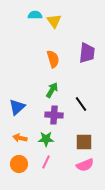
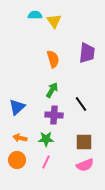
orange circle: moved 2 px left, 4 px up
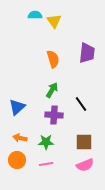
green star: moved 3 px down
pink line: moved 2 px down; rotated 56 degrees clockwise
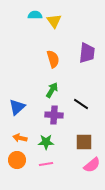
black line: rotated 21 degrees counterclockwise
pink semicircle: moved 7 px right; rotated 18 degrees counterclockwise
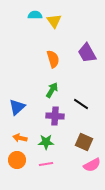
purple trapezoid: rotated 145 degrees clockwise
purple cross: moved 1 px right, 1 px down
brown square: rotated 24 degrees clockwise
pink semicircle: rotated 12 degrees clockwise
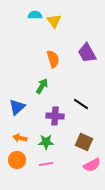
green arrow: moved 10 px left, 4 px up
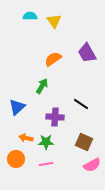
cyan semicircle: moved 5 px left, 1 px down
orange semicircle: rotated 108 degrees counterclockwise
purple cross: moved 1 px down
orange arrow: moved 6 px right
orange circle: moved 1 px left, 1 px up
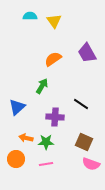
pink semicircle: moved 1 px left, 1 px up; rotated 48 degrees clockwise
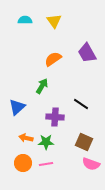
cyan semicircle: moved 5 px left, 4 px down
orange circle: moved 7 px right, 4 px down
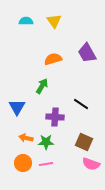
cyan semicircle: moved 1 px right, 1 px down
orange semicircle: rotated 18 degrees clockwise
blue triangle: rotated 18 degrees counterclockwise
